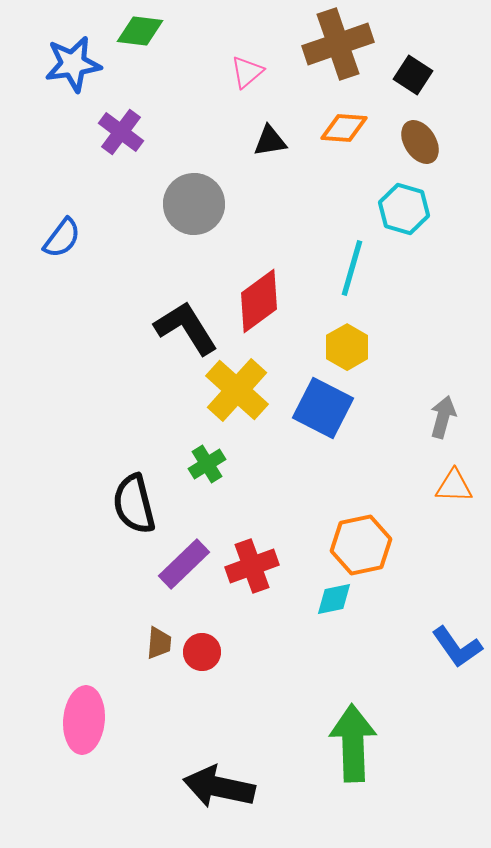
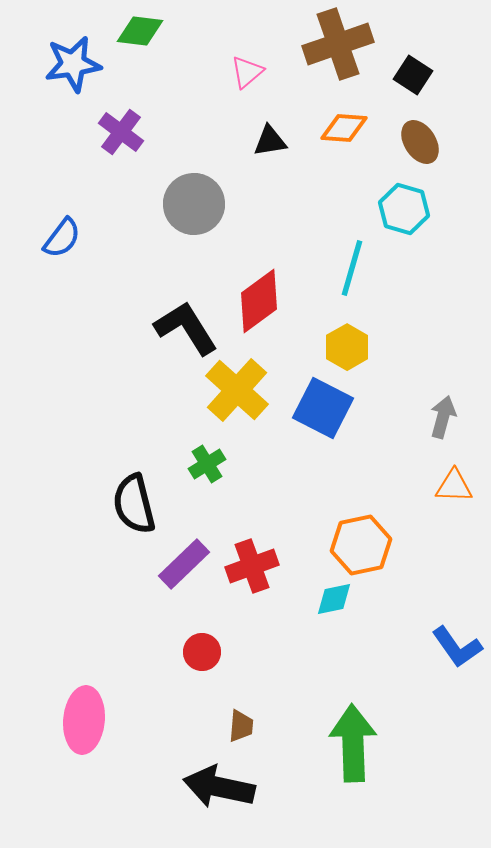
brown trapezoid: moved 82 px right, 83 px down
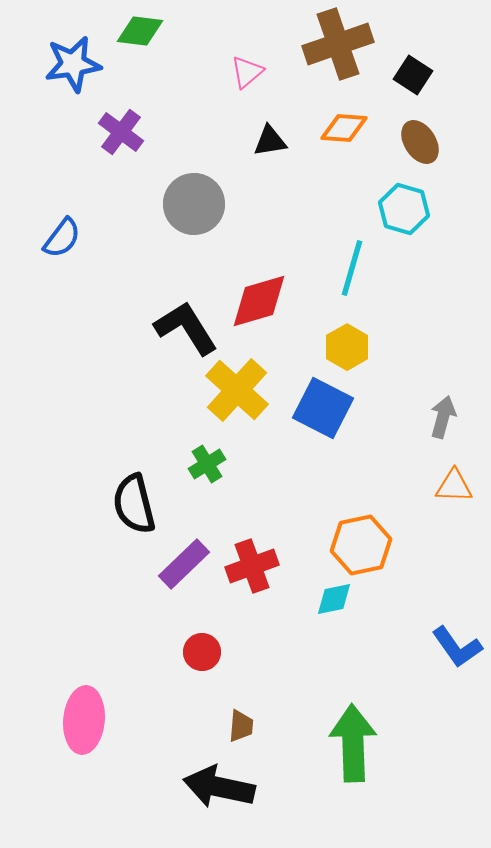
red diamond: rotated 20 degrees clockwise
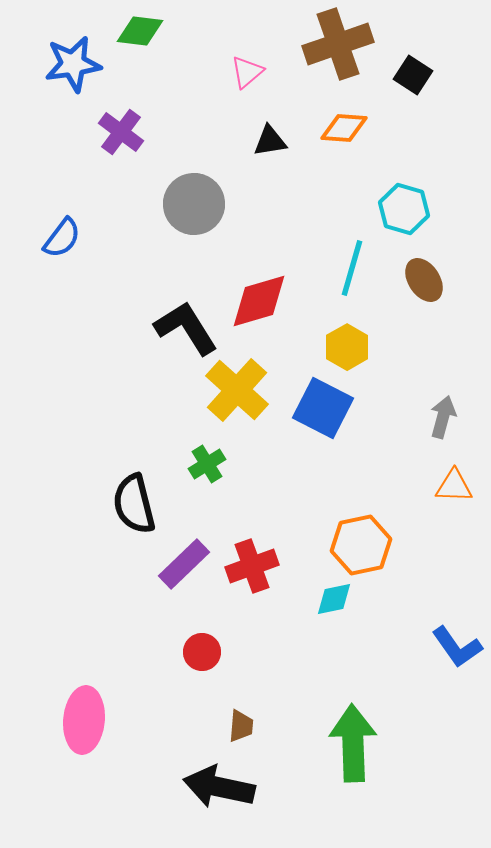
brown ellipse: moved 4 px right, 138 px down
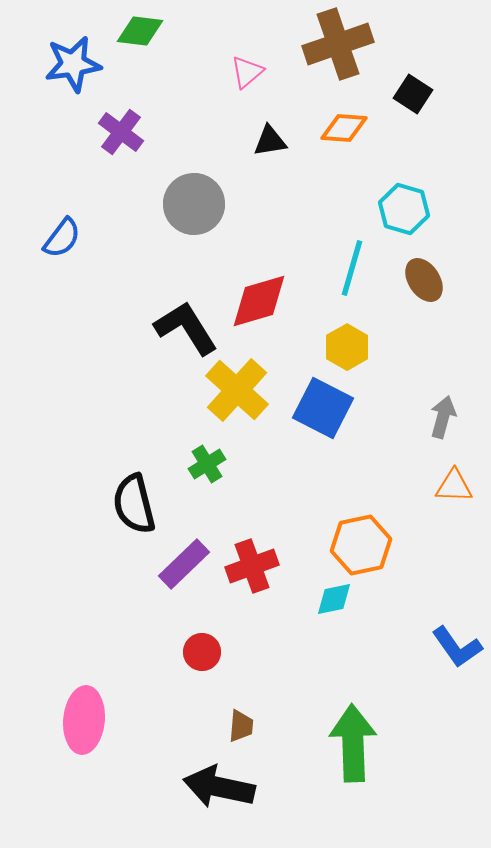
black square: moved 19 px down
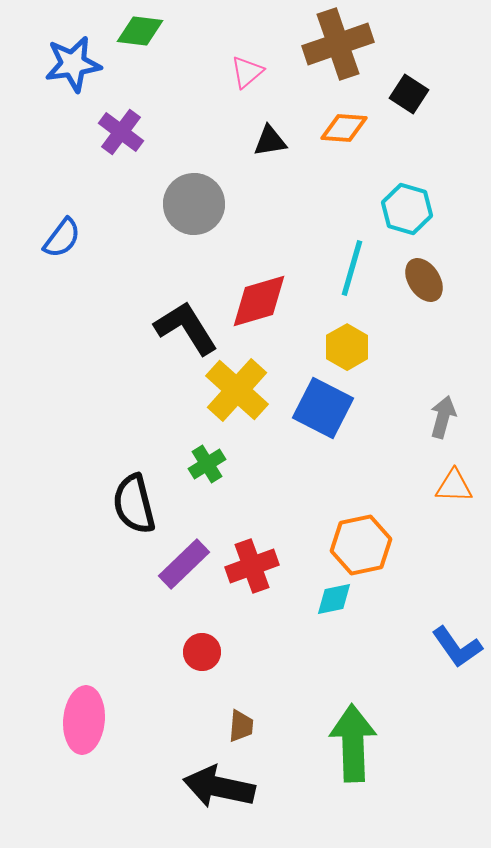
black square: moved 4 px left
cyan hexagon: moved 3 px right
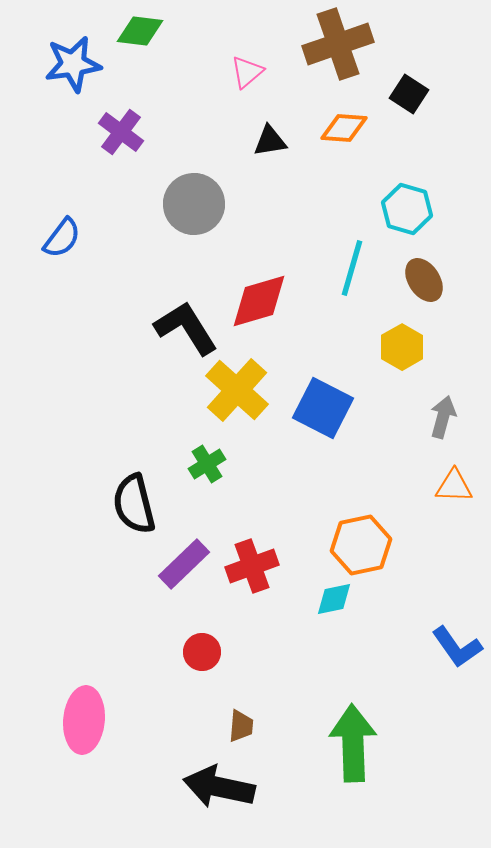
yellow hexagon: moved 55 px right
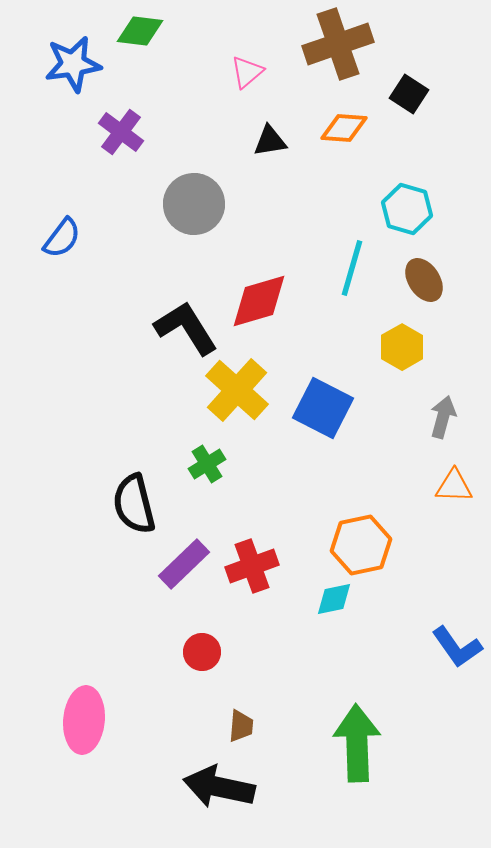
green arrow: moved 4 px right
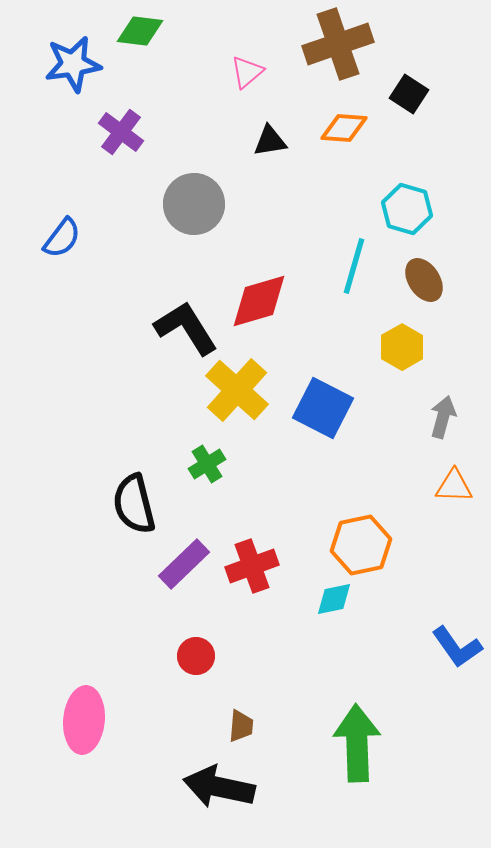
cyan line: moved 2 px right, 2 px up
red circle: moved 6 px left, 4 px down
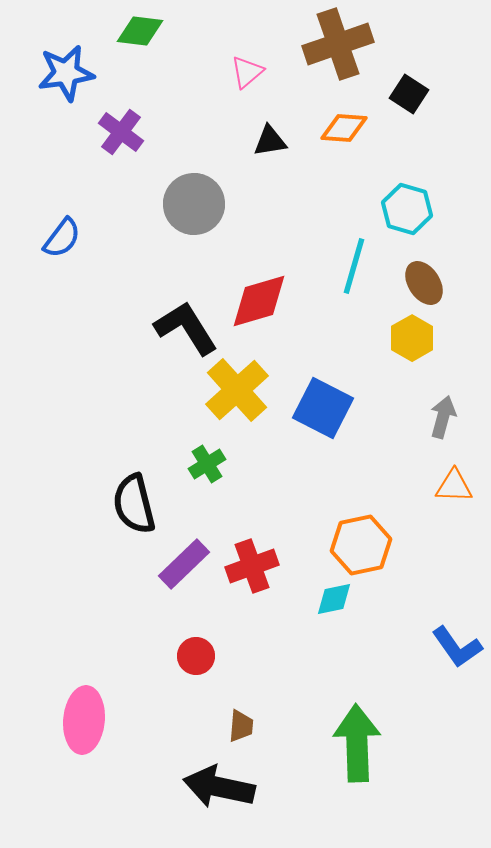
blue star: moved 7 px left, 9 px down
brown ellipse: moved 3 px down
yellow hexagon: moved 10 px right, 9 px up
yellow cross: rotated 6 degrees clockwise
